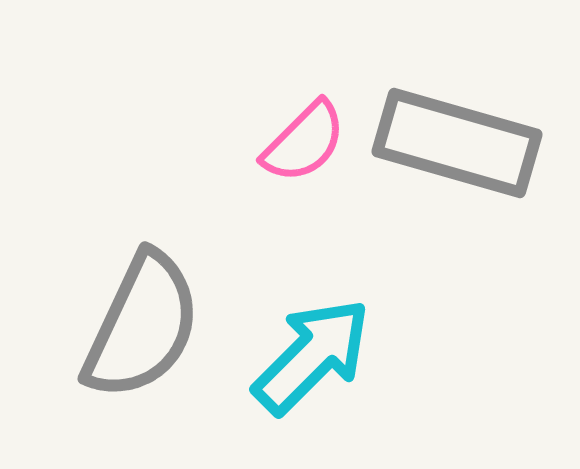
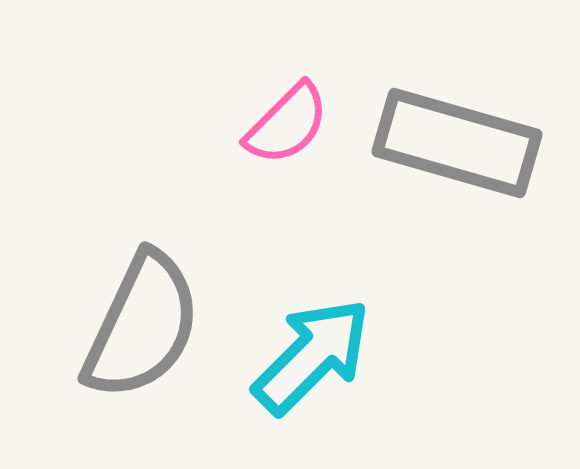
pink semicircle: moved 17 px left, 18 px up
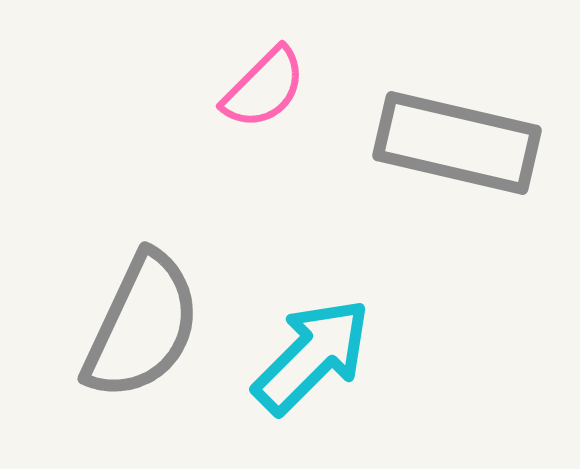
pink semicircle: moved 23 px left, 36 px up
gray rectangle: rotated 3 degrees counterclockwise
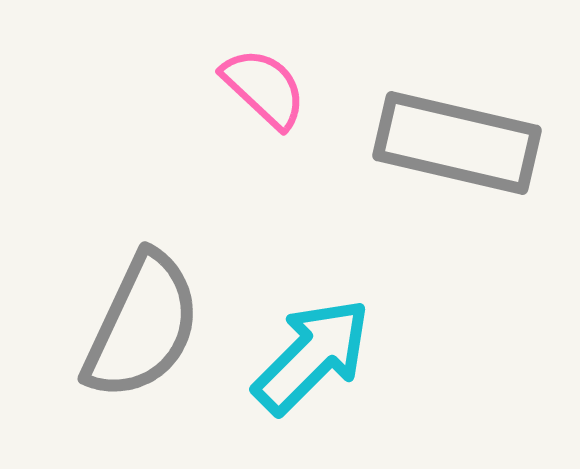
pink semicircle: rotated 92 degrees counterclockwise
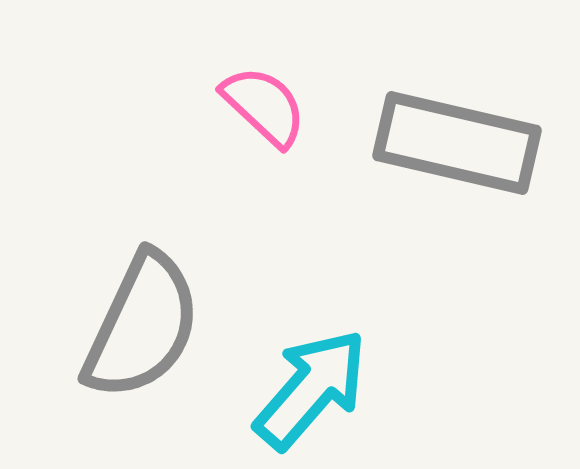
pink semicircle: moved 18 px down
cyan arrow: moved 1 px left, 33 px down; rotated 4 degrees counterclockwise
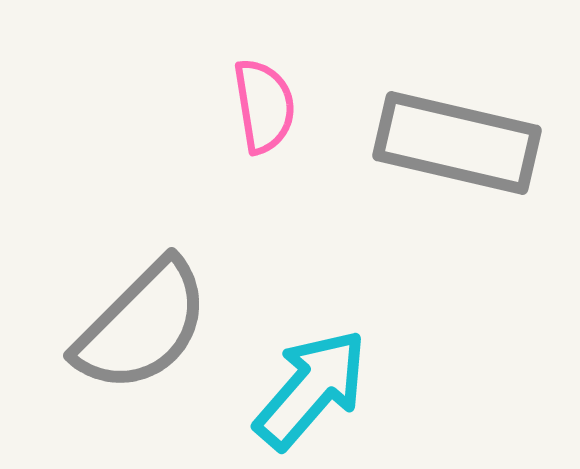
pink semicircle: rotated 38 degrees clockwise
gray semicircle: rotated 20 degrees clockwise
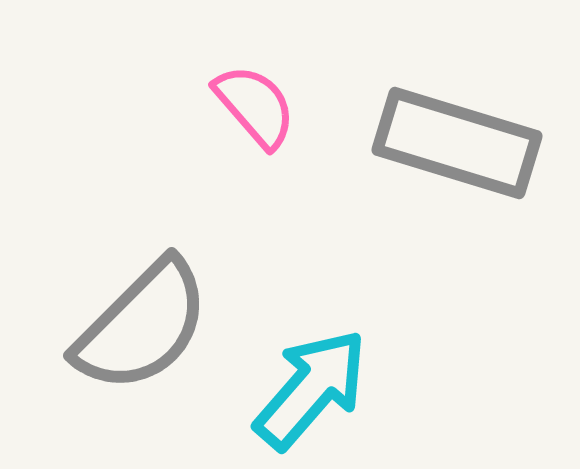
pink semicircle: moved 9 px left; rotated 32 degrees counterclockwise
gray rectangle: rotated 4 degrees clockwise
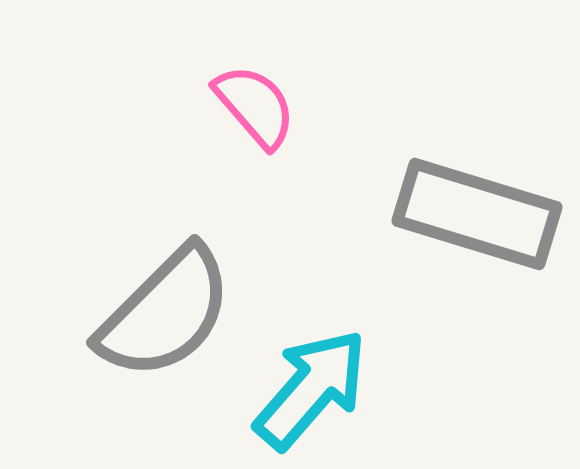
gray rectangle: moved 20 px right, 71 px down
gray semicircle: moved 23 px right, 13 px up
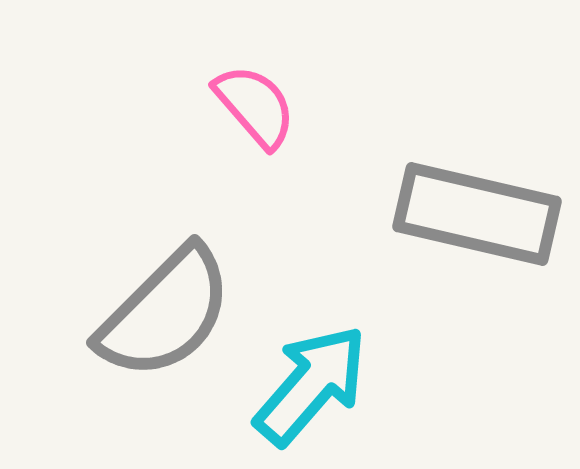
gray rectangle: rotated 4 degrees counterclockwise
cyan arrow: moved 4 px up
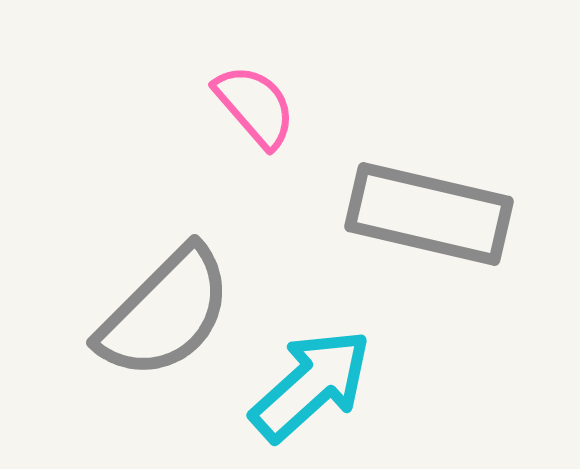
gray rectangle: moved 48 px left
cyan arrow: rotated 7 degrees clockwise
